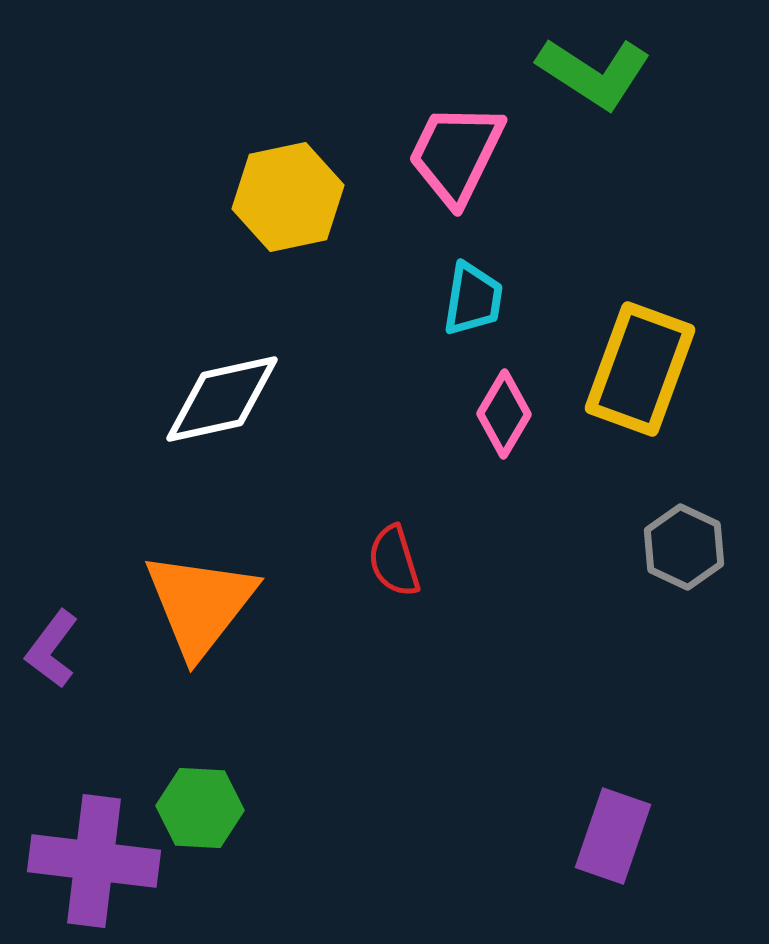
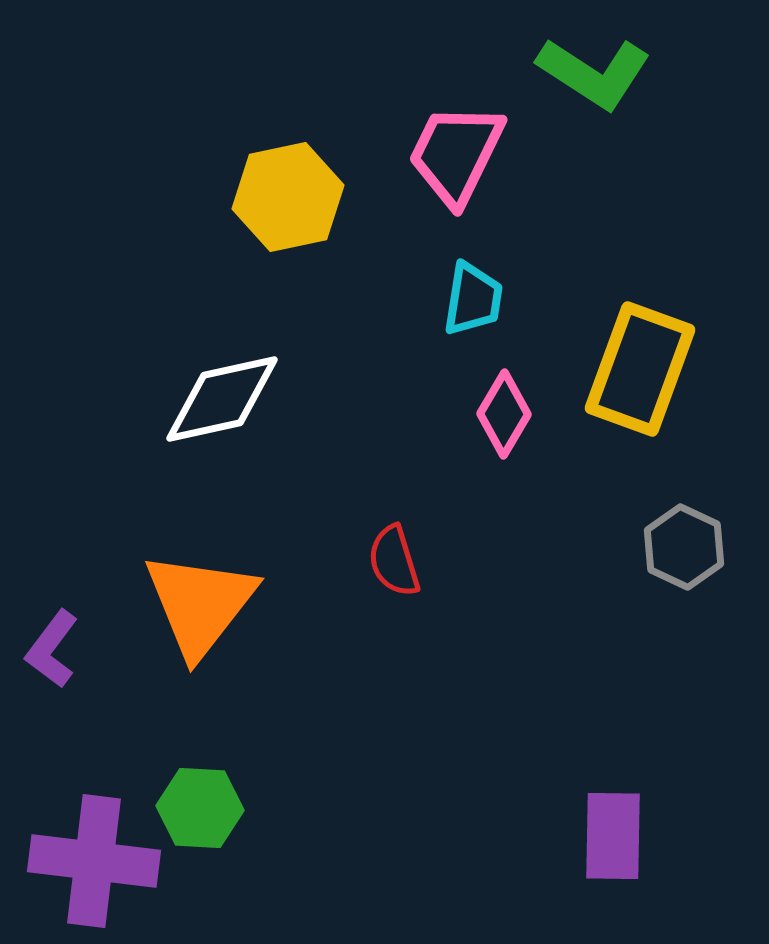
purple rectangle: rotated 18 degrees counterclockwise
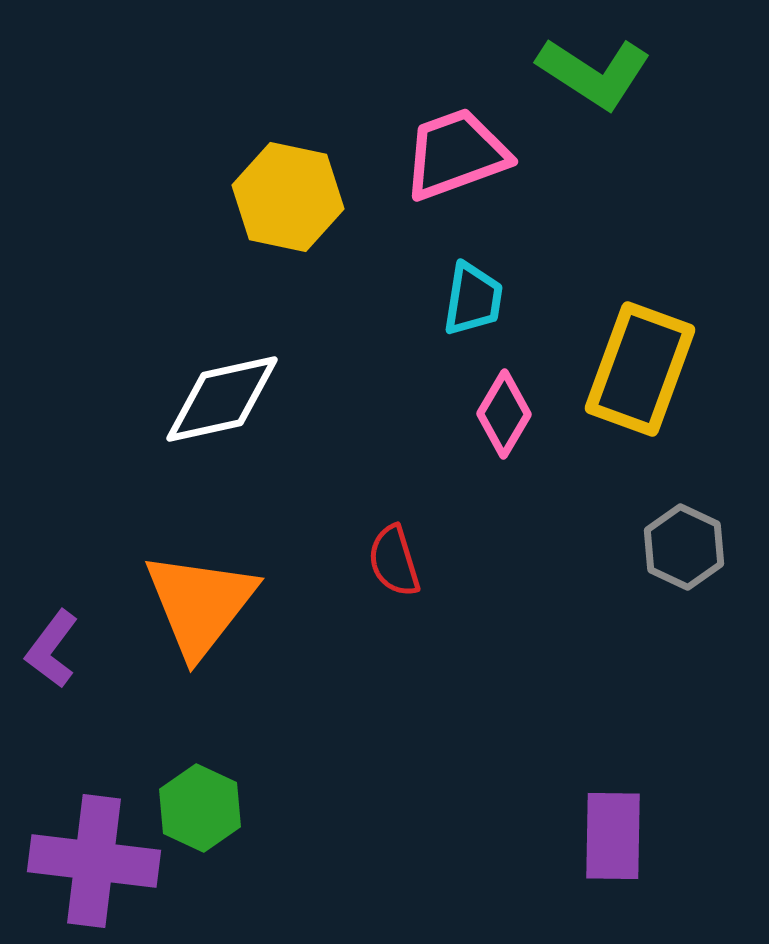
pink trapezoid: rotated 44 degrees clockwise
yellow hexagon: rotated 24 degrees clockwise
green hexagon: rotated 22 degrees clockwise
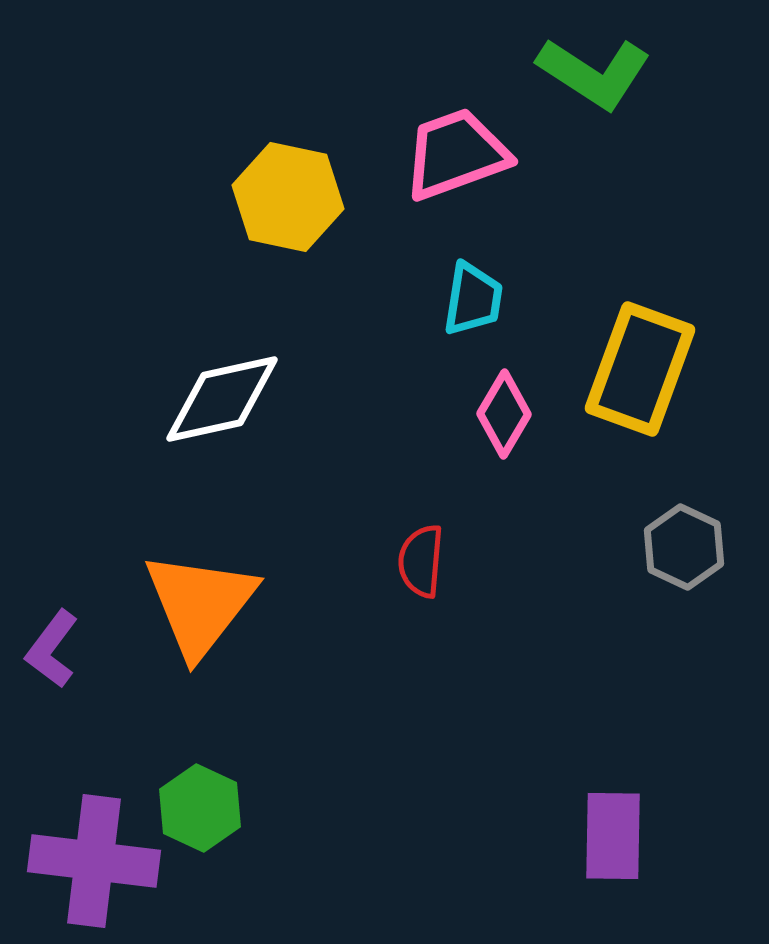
red semicircle: moved 27 px right; rotated 22 degrees clockwise
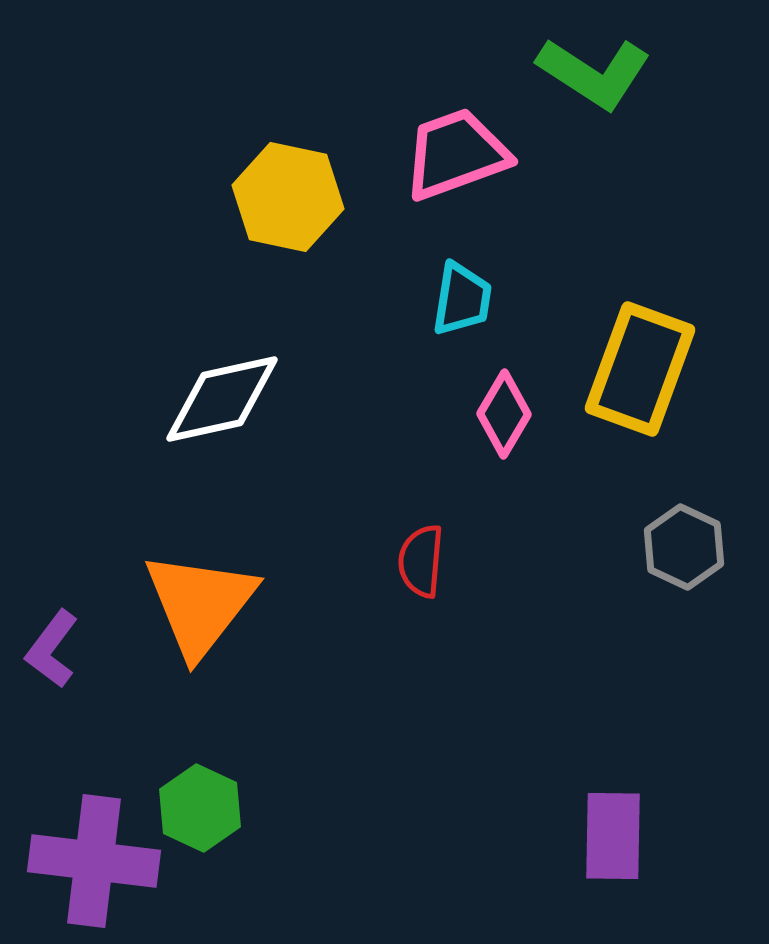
cyan trapezoid: moved 11 px left
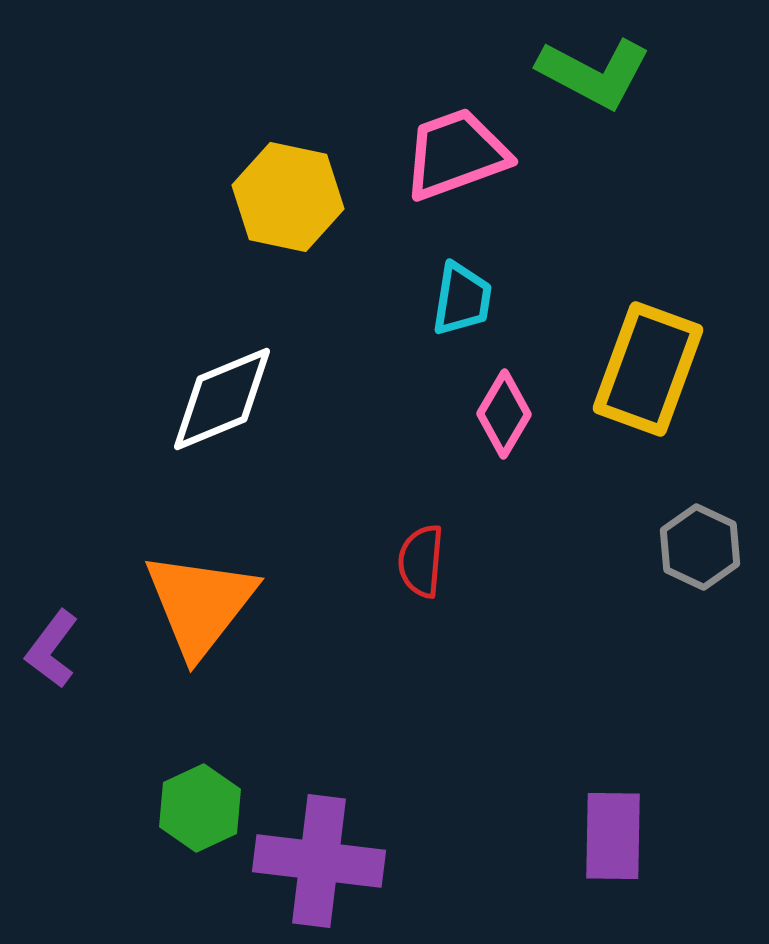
green L-shape: rotated 5 degrees counterclockwise
yellow rectangle: moved 8 px right
white diamond: rotated 10 degrees counterclockwise
gray hexagon: moved 16 px right
green hexagon: rotated 10 degrees clockwise
purple cross: moved 225 px right
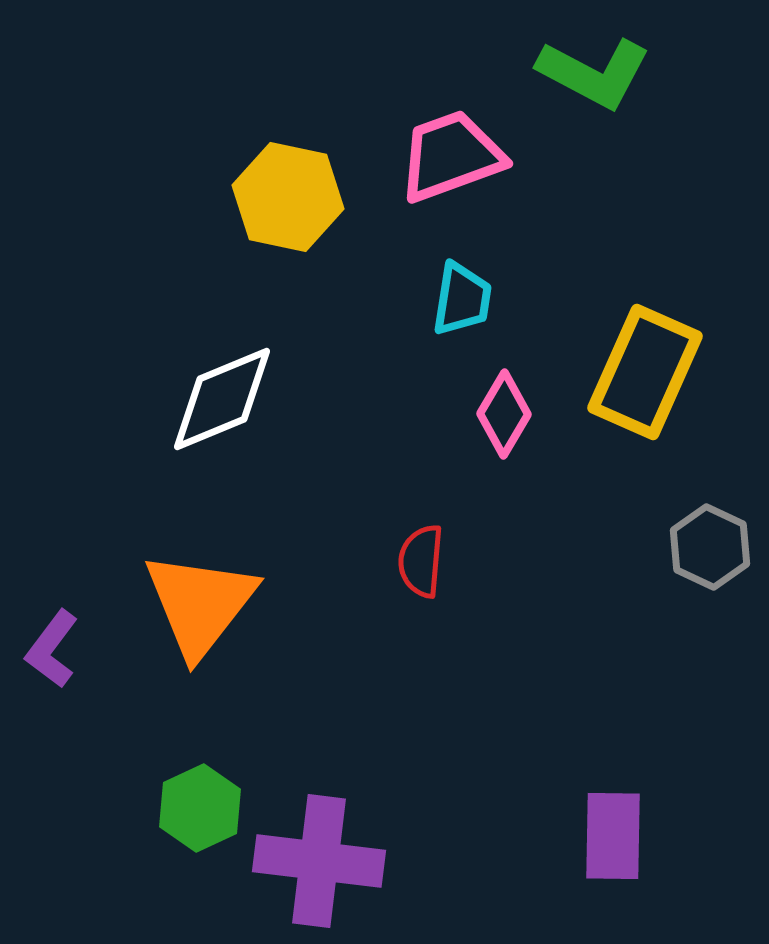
pink trapezoid: moved 5 px left, 2 px down
yellow rectangle: moved 3 px left, 3 px down; rotated 4 degrees clockwise
gray hexagon: moved 10 px right
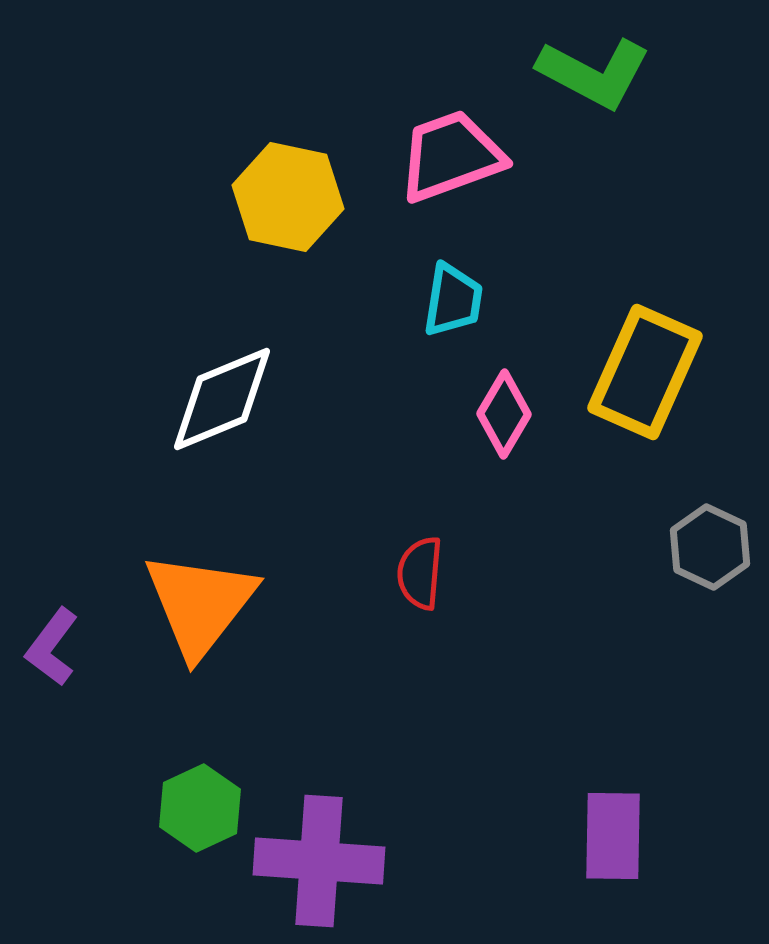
cyan trapezoid: moved 9 px left, 1 px down
red semicircle: moved 1 px left, 12 px down
purple L-shape: moved 2 px up
purple cross: rotated 3 degrees counterclockwise
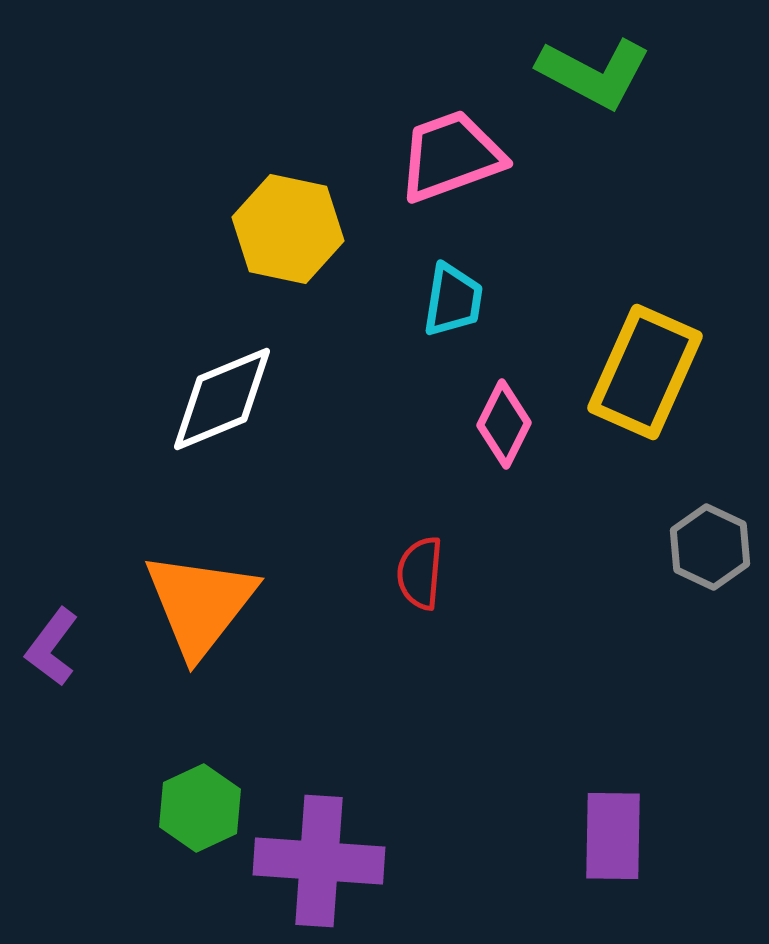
yellow hexagon: moved 32 px down
pink diamond: moved 10 px down; rotated 4 degrees counterclockwise
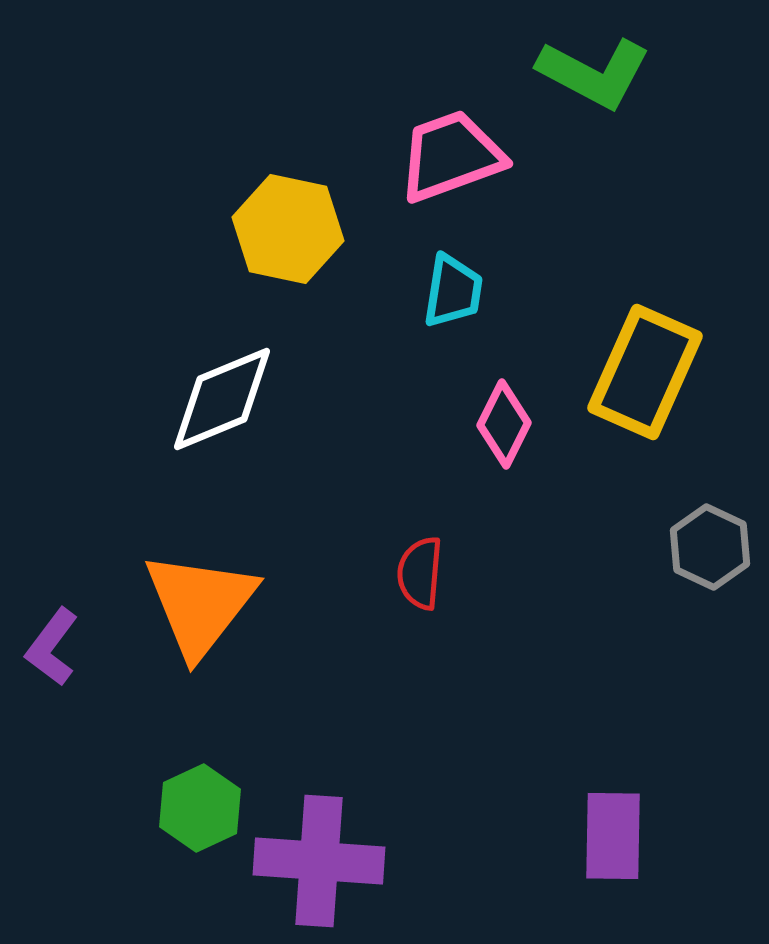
cyan trapezoid: moved 9 px up
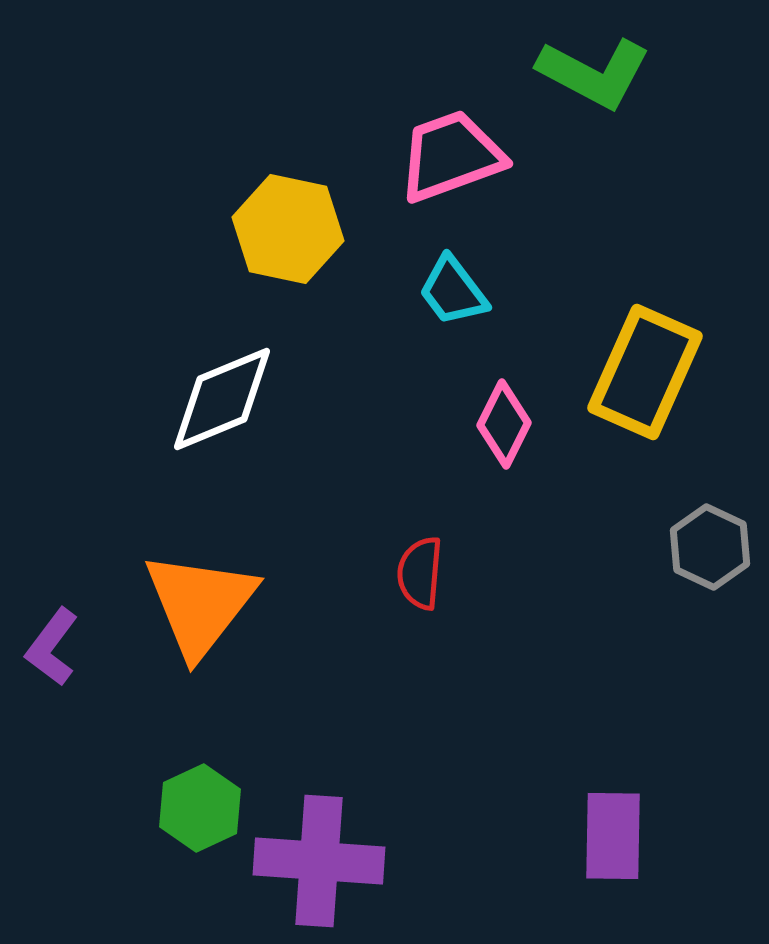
cyan trapezoid: rotated 134 degrees clockwise
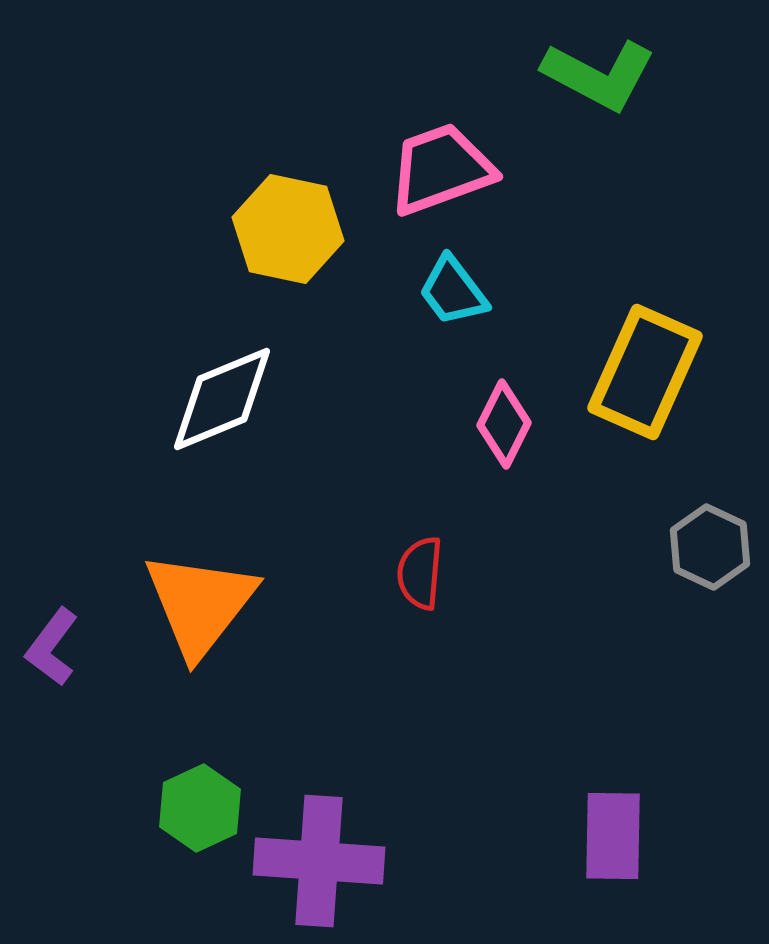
green L-shape: moved 5 px right, 2 px down
pink trapezoid: moved 10 px left, 13 px down
